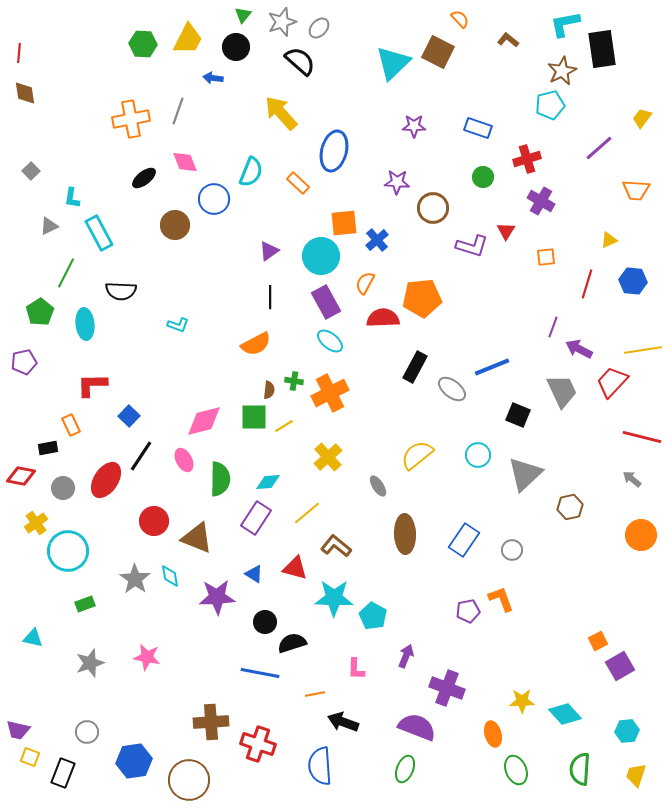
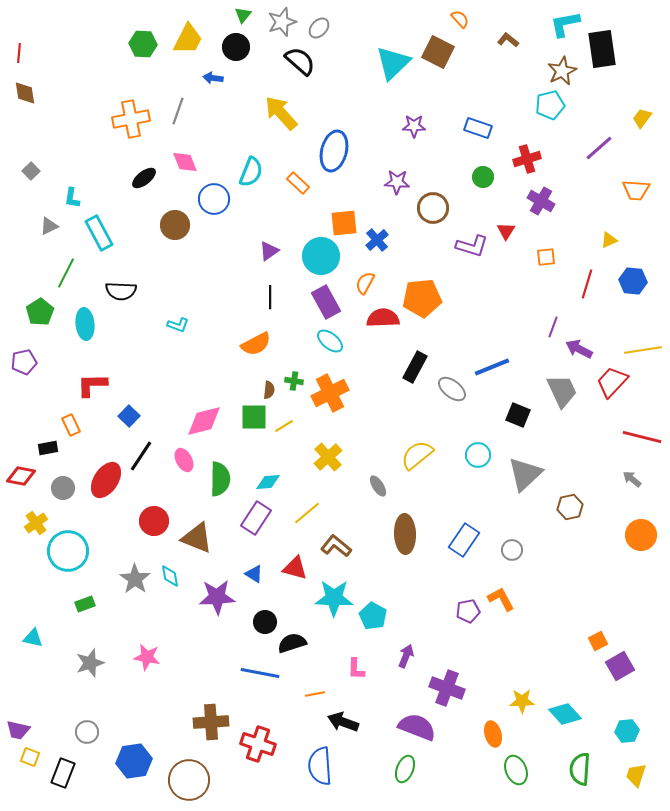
orange L-shape at (501, 599): rotated 8 degrees counterclockwise
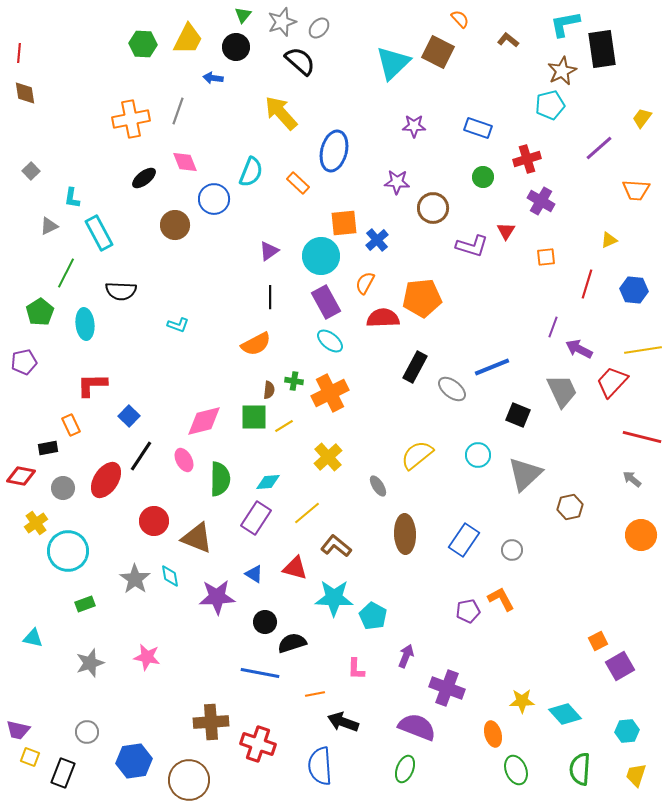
blue hexagon at (633, 281): moved 1 px right, 9 px down
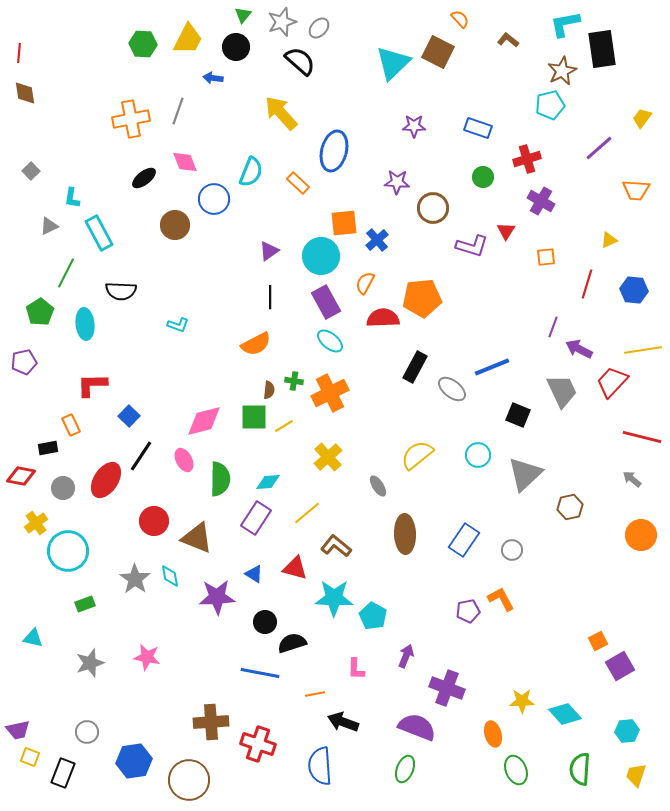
purple trapezoid at (18, 730): rotated 25 degrees counterclockwise
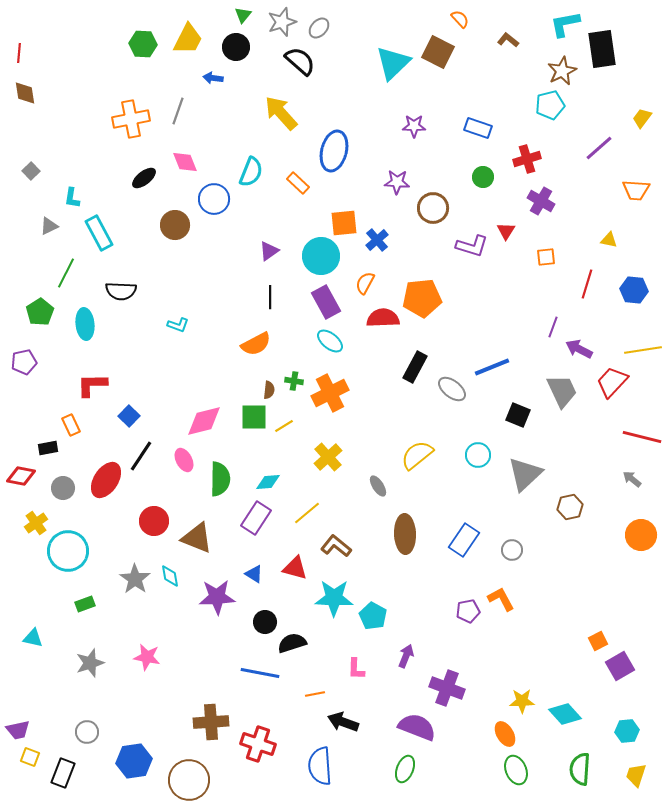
yellow triangle at (609, 240): rotated 36 degrees clockwise
orange ellipse at (493, 734): moved 12 px right; rotated 15 degrees counterclockwise
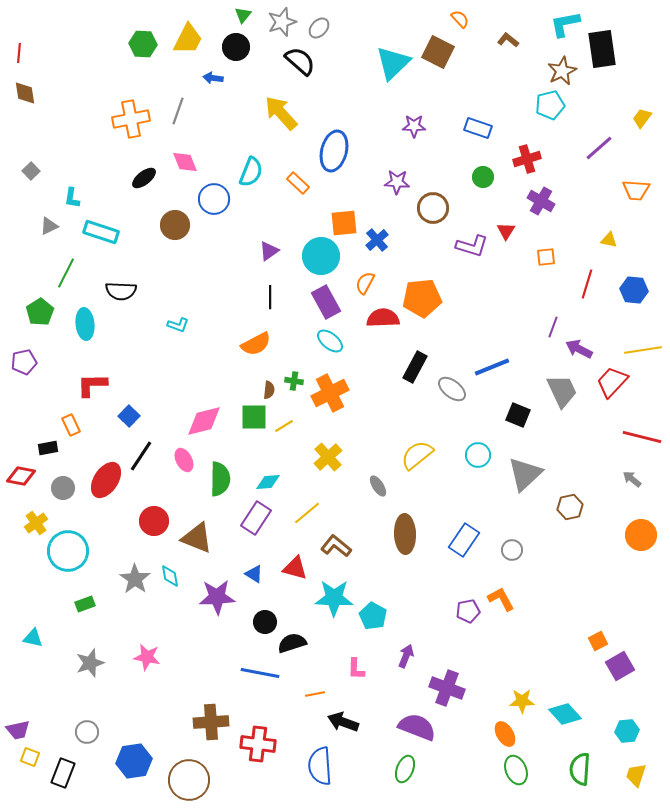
cyan rectangle at (99, 233): moved 2 px right, 1 px up; rotated 44 degrees counterclockwise
red cross at (258, 744): rotated 12 degrees counterclockwise
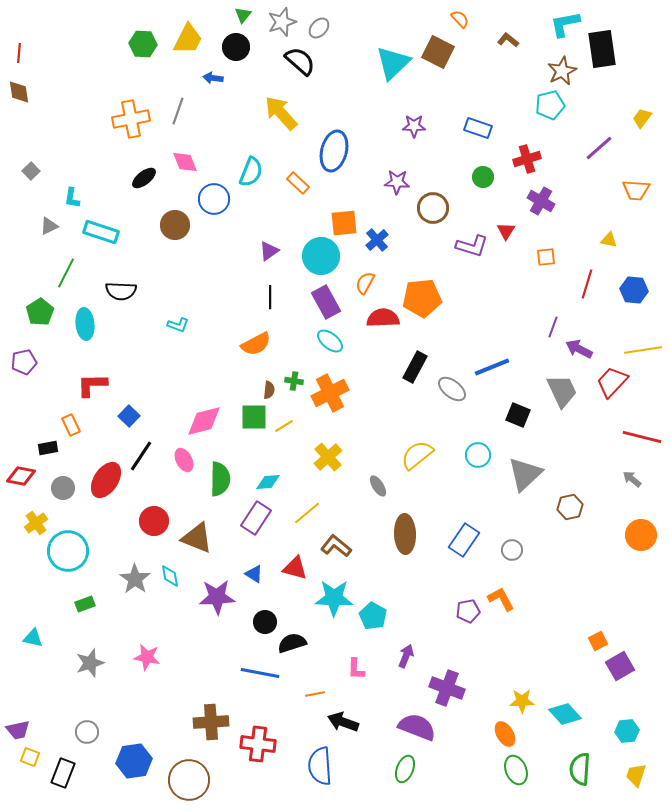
brown diamond at (25, 93): moved 6 px left, 1 px up
